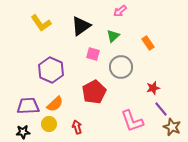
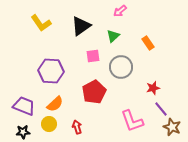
pink square: moved 2 px down; rotated 24 degrees counterclockwise
purple hexagon: moved 1 px down; rotated 20 degrees counterclockwise
purple trapezoid: moved 4 px left; rotated 25 degrees clockwise
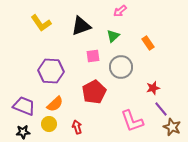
black triangle: rotated 15 degrees clockwise
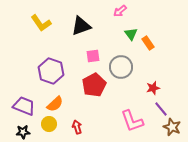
green triangle: moved 18 px right, 2 px up; rotated 24 degrees counterclockwise
purple hexagon: rotated 15 degrees clockwise
red pentagon: moved 7 px up
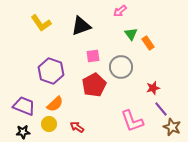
red arrow: rotated 40 degrees counterclockwise
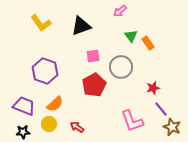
green triangle: moved 2 px down
purple hexagon: moved 6 px left
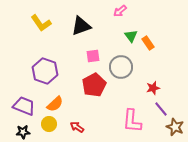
pink L-shape: rotated 25 degrees clockwise
brown star: moved 3 px right
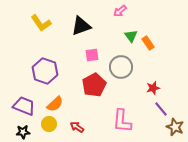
pink square: moved 1 px left, 1 px up
pink L-shape: moved 10 px left
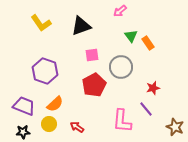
purple line: moved 15 px left
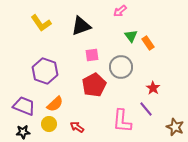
red star: rotated 24 degrees counterclockwise
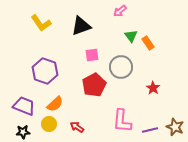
purple line: moved 4 px right, 21 px down; rotated 63 degrees counterclockwise
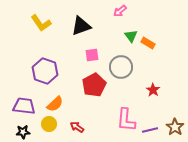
orange rectangle: rotated 24 degrees counterclockwise
red star: moved 2 px down
purple trapezoid: rotated 15 degrees counterclockwise
pink L-shape: moved 4 px right, 1 px up
brown star: rotated 12 degrees clockwise
